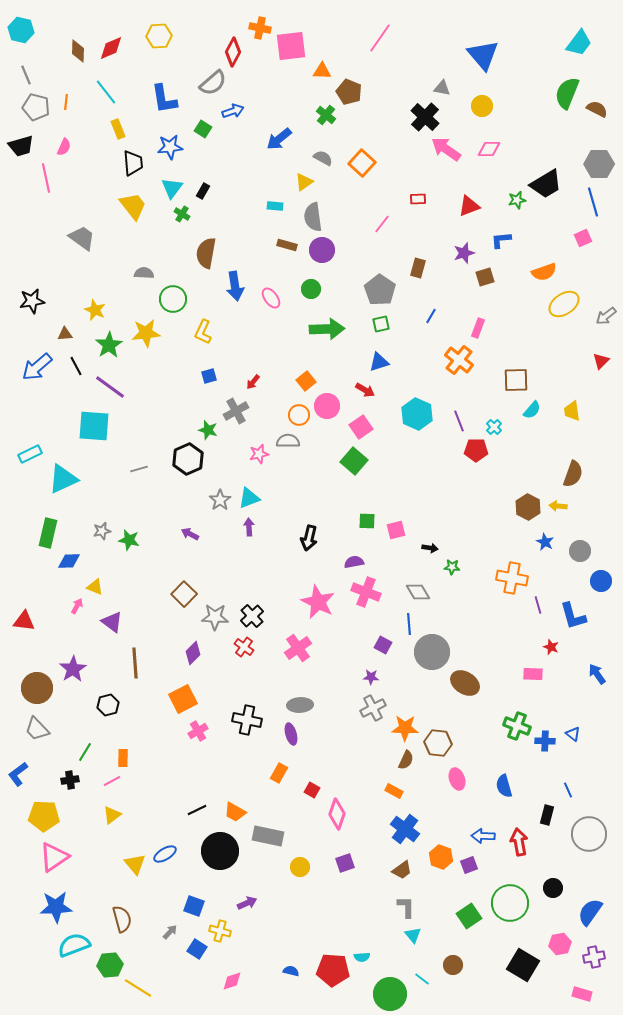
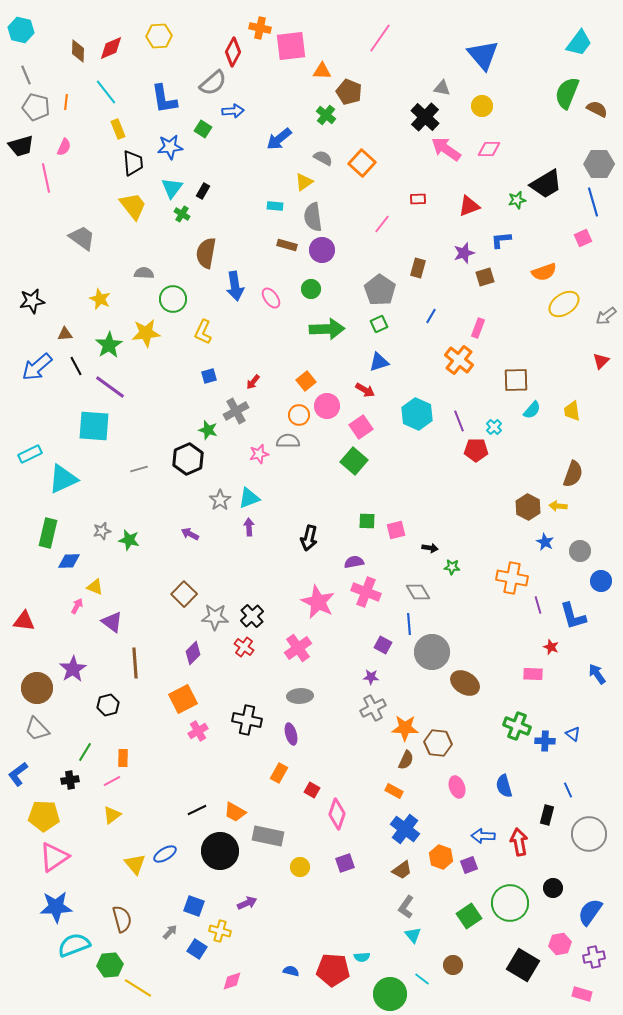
blue arrow at (233, 111): rotated 15 degrees clockwise
yellow star at (95, 310): moved 5 px right, 11 px up
green square at (381, 324): moved 2 px left; rotated 12 degrees counterclockwise
gray ellipse at (300, 705): moved 9 px up
pink ellipse at (457, 779): moved 8 px down
gray L-shape at (406, 907): rotated 145 degrees counterclockwise
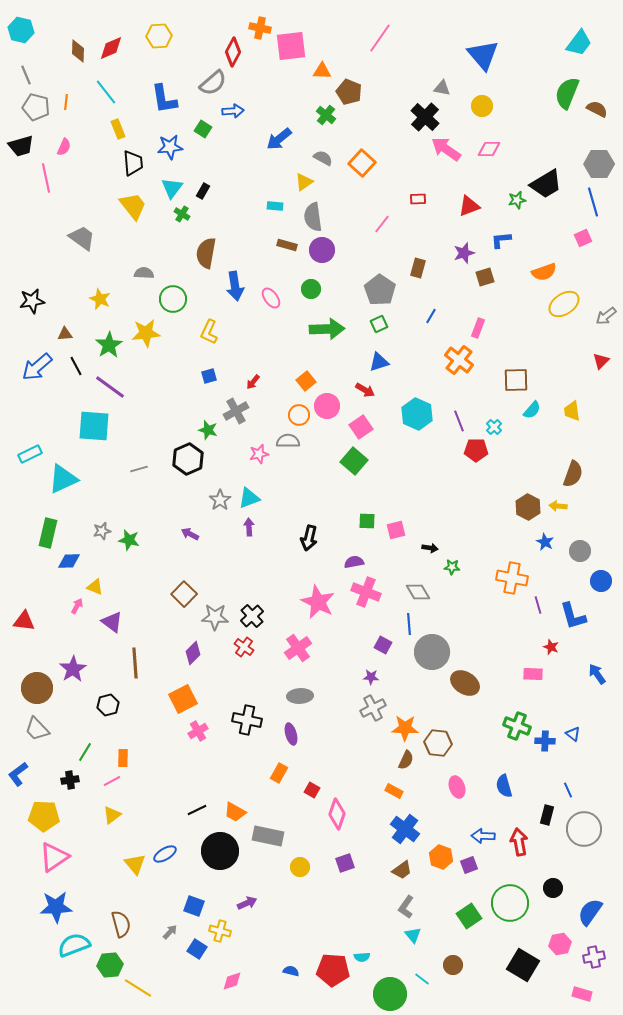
yellow L-shape at (203, 332): moved 6 px right
gray circle at (589, 834): moved 5 px left, 5 px up
brown semicircle at (122, 919): moved 1 px left, 5 px down
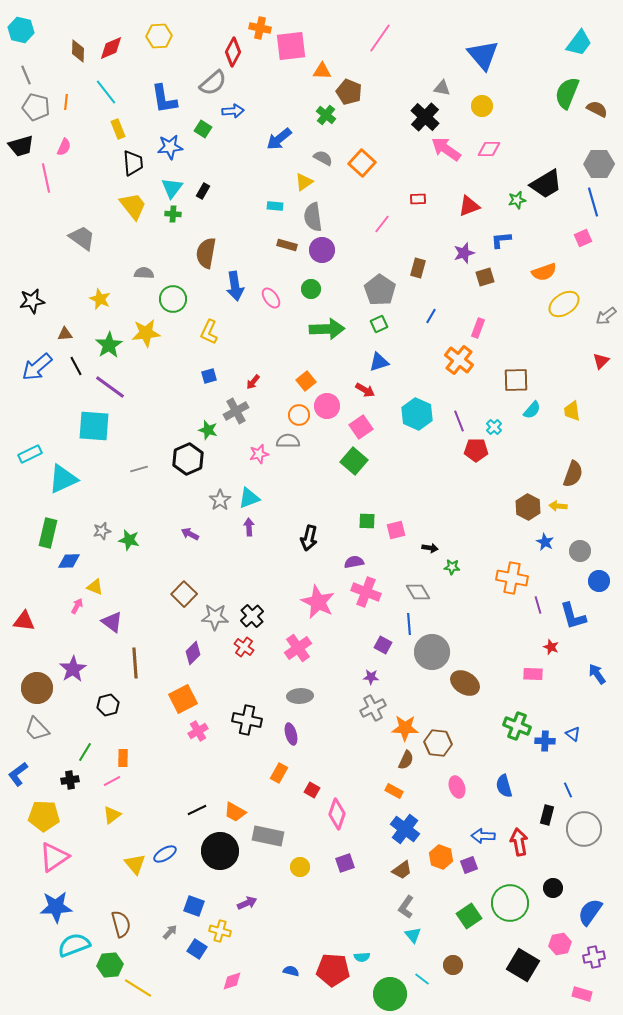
green cross at (182, 214): moved 9 px left; rotated 28 degrees counterclockwise
blue circle at (601, 581): moved 2 px left
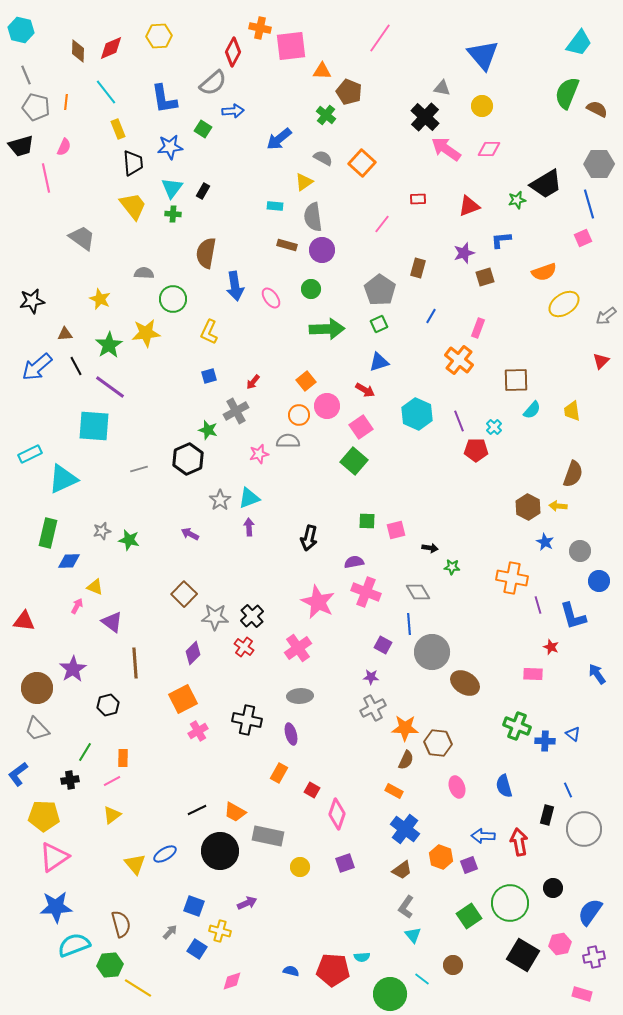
blue line at (593, 202): moved 4 px left, 2 px down
black square at (523, 965): moved 10 px up
